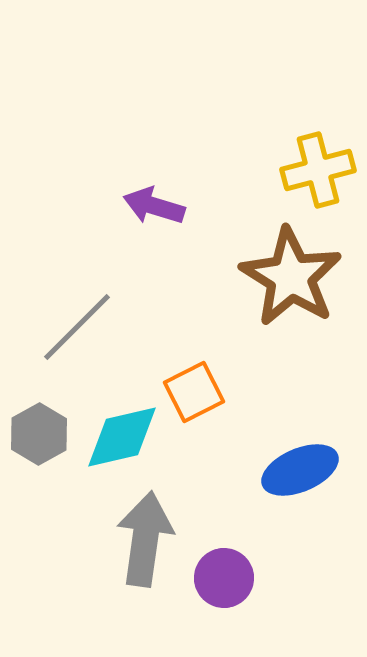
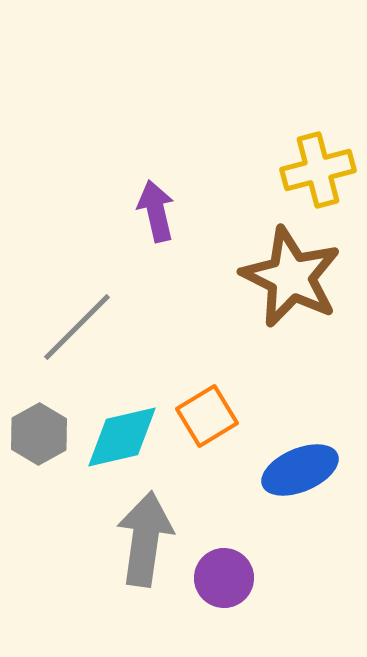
purple arrow: moved 2 px right, 5 px down; rotated 60 degrees clockwise
brown star: rotated 6 degrees counterclockwise
orange square: moved 13 px right, 24 px down; rotated 4 degrees counterclockwise
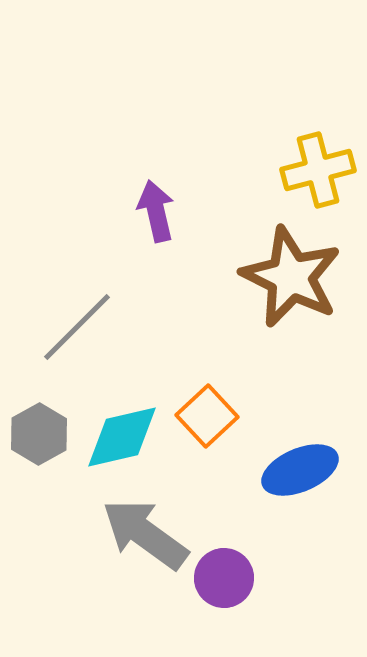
orange square: rotated 12 degrees counterclockwise
gray arrow: moved 5 px up; rotated 62 degrees counterclockwise
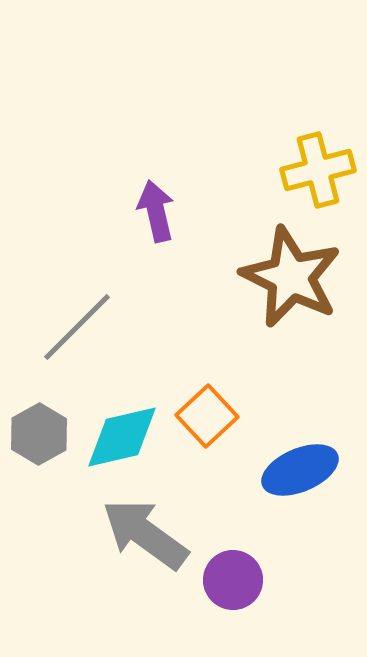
purple circle: moved 9 px right, 2 px down
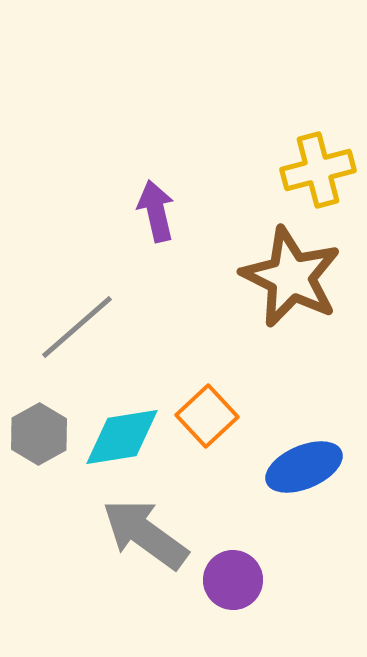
gray line: rotated 4 degrees clockwise
cyan diamond: rotated 4 degrees clockwise
blue ellipse: moved 4 px right, 3 px up
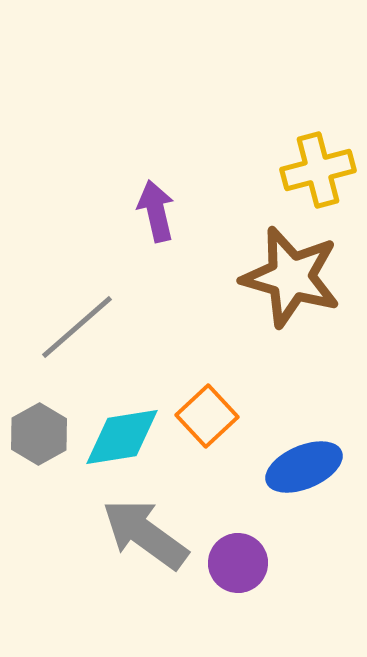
brown star: rotated 10 degrees counterclockwise
purple circle: moved 5 px right, 17 px up
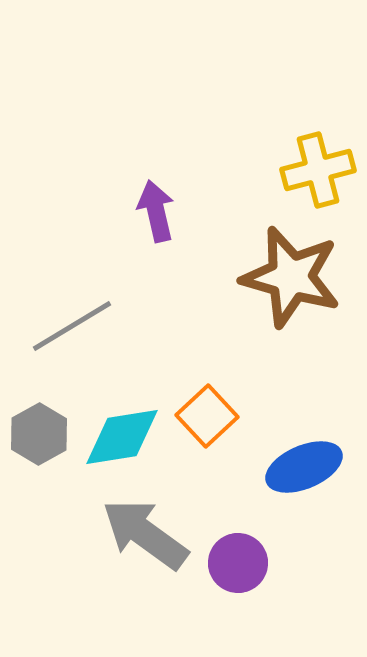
gray line: moved 5 px left, 1 px up; rotated 10 degrees clockwise
